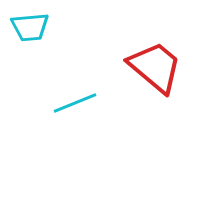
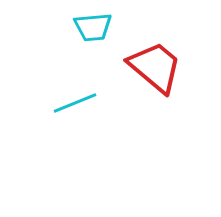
cyan trapezoid: moved 63 px right
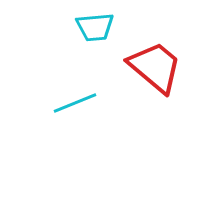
cyan trapezoid: moved 2 px right
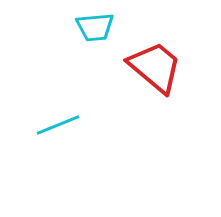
cyan line: moved 17 px left, 22 px down
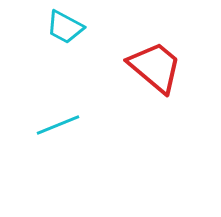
cyan trapezoid: moved 30 px left; rotated 33 degrees clockwise
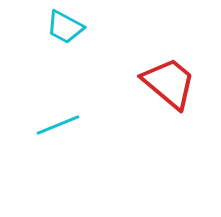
red trapezoid: moved 14 px right, 16 px down
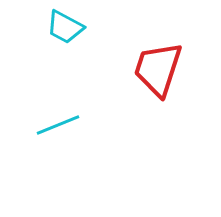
red trapezoid: moved 11 px left, 14 px up; rotated 112 degrees counterclockwise
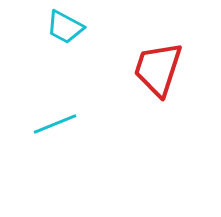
cyan line: moved 3 px left, 1 px up
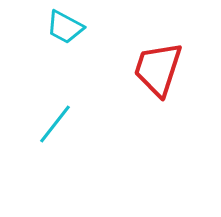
cyan line: rotated 30 degrees counterclockwise
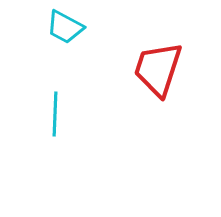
cyan line: moved 10 px up; rotated 36 degrees counterclockwise
